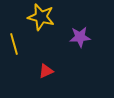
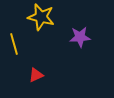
red triangle: moved 10 px left, 4 px down
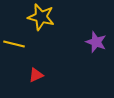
purple star: moved 16 px right, 5 px down; rotated 25 degrees clockwise
yellow line: rotated 60 degrees counterclockwise
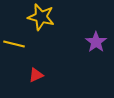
purple star: rotated 15 degrees clockwise
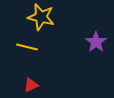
yellow line: moved 13 px right, 3 px down
red triangle: moved 5 px left, 10 px down
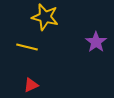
yellow star: moved 4 px right
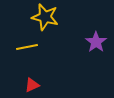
yellow line: rotated 25 degrees counterclockwise
red triangle: moved 1 px right
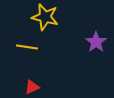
yellow line: rotated 20 degrees clockwise
red triangle: moved 2 px down
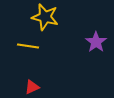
yellow line: moved 1 px right, 1 px up
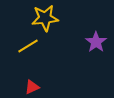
yellow star: moved 1 px down; rotated 20 degrees counterclockwise
yellow line: rotated 40 degrees counterclockwise
